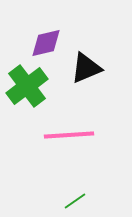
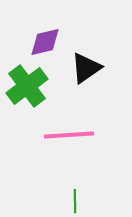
purple diamond: moved 1 px left, 1 px up
black triangle: rotated 12 degrees counterclockwise
green line: rotated 55 degrees counterclockwise
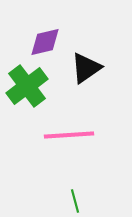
green line: rotated 15 degrees counterclockwise
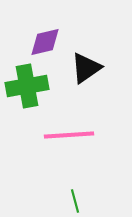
green cross: rotated 27 degrees clockwise
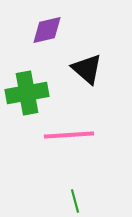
purple diamond: moved 2 px right, 12 px up
black triangle: moved 1 px right, 1 px down; rotated 44 degrees counterclockwise
green cross: moved 7 px down
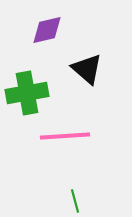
pink line: moved 4 px left, 1 px down
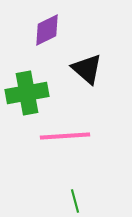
purple diamond: rotated 12 degrees counterclockwise
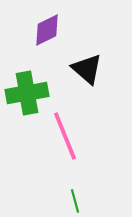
pink line: rotated 72 degrees clockwise
